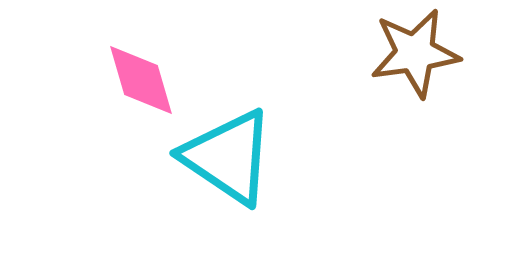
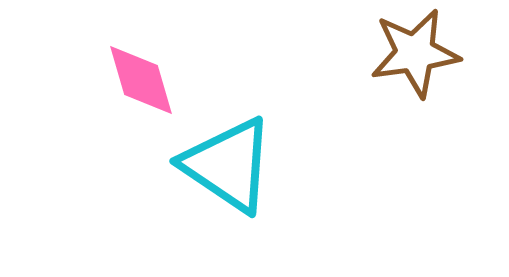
cyan triangle: moved 8 px down
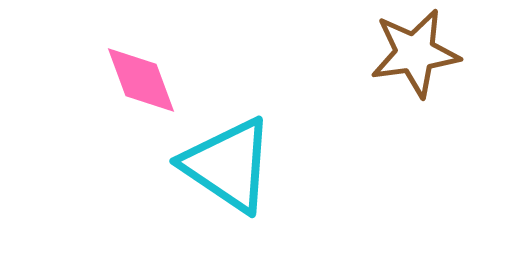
pink diamond: rotated 4 degrees counterclockwise
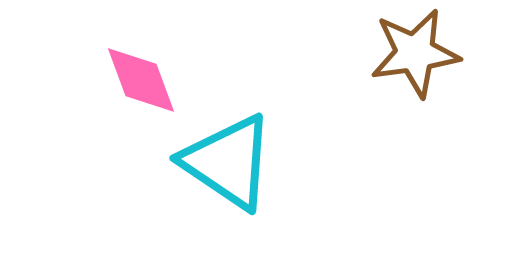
cyan triangle: moved 3 px up
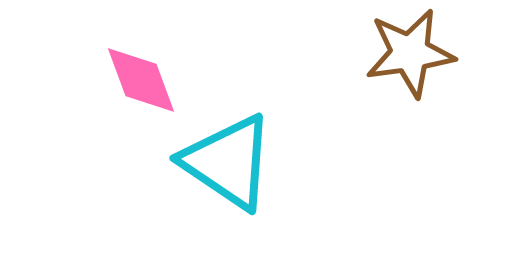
brown star: moved 5 px left
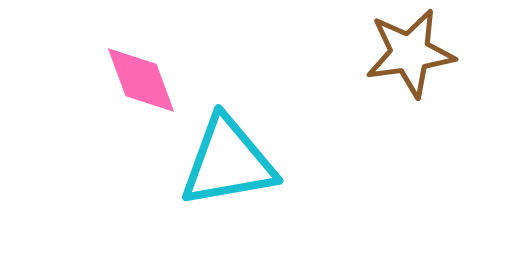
cyan triangle: rotated 44 degrees counterclockwise
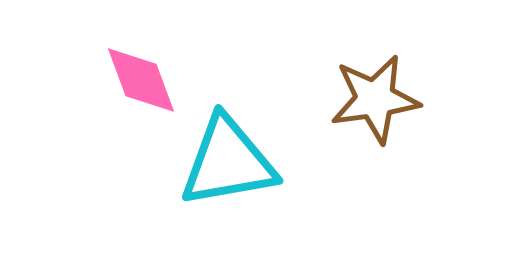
brown star: moved 35 px left, 46 px down
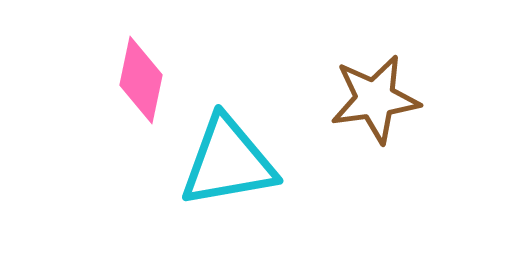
pink diamond: rotated 32 degrees clockwise
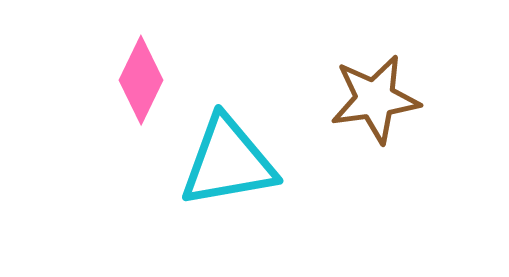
pink diamond: rotated 14 degrees clockwise
